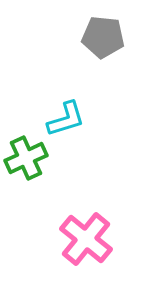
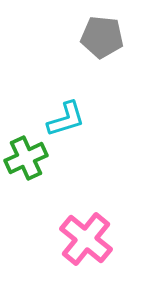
gray pentagon: moved 1 px left
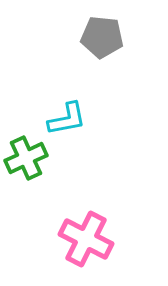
cyan L-shape: moved 1 px right; rotated 6 degrees clockwise
pink cross: rotated 12 degrees counterclockwise
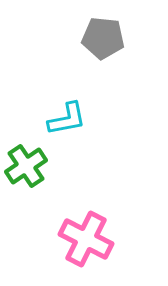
gray pentagon: moved 1 px right, 1 px down
green cross: moved 8 px down; rotated 9 degrees counterclockwise
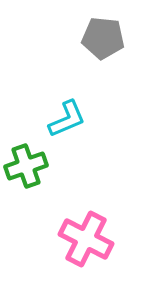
cyan L-shape: rotated 12 degrees counterclockwise
green cross: rotated 15 degrees clockwise
